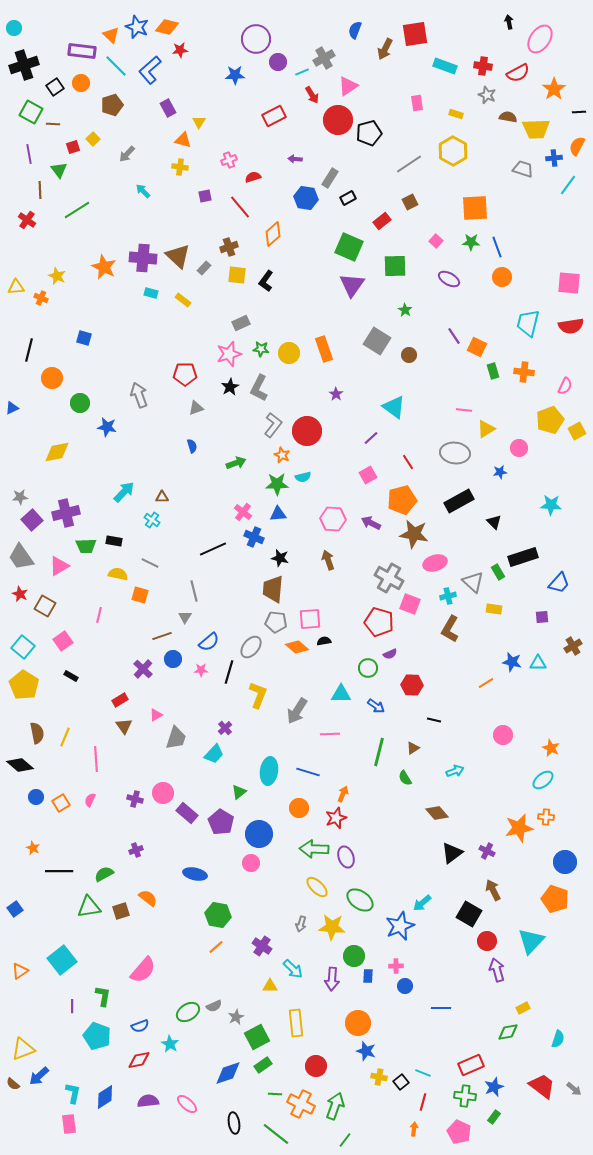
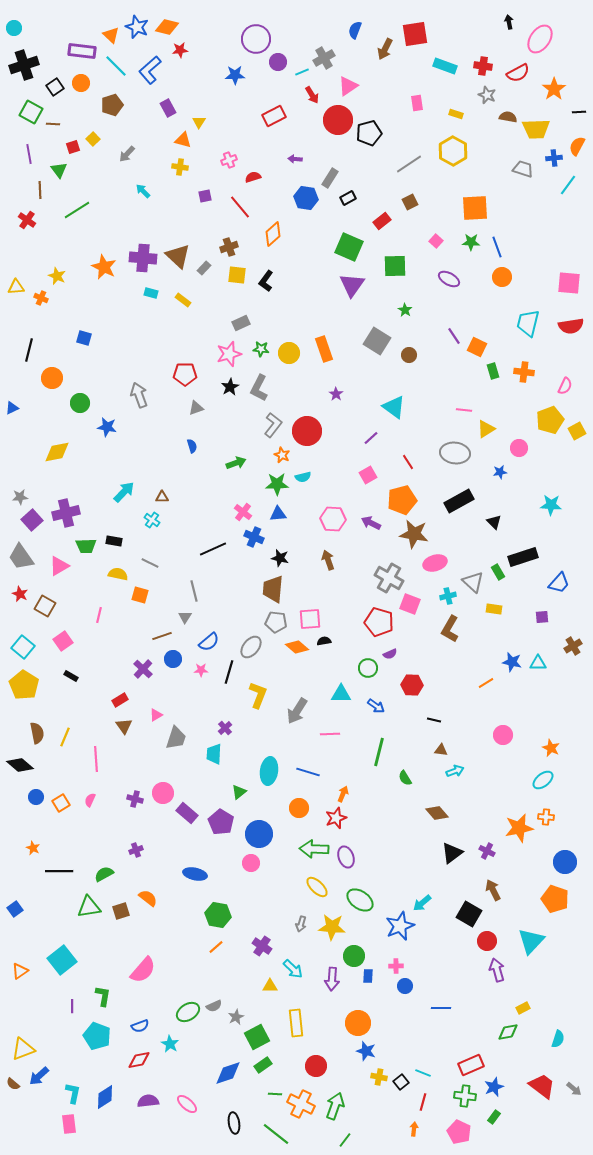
brown triangle at (413, 748): moved 28 px right, 2 px down; rotated 40 degrees clockwise
cyan trapezoid at (214, 754): rotated 140 degrees clockwise
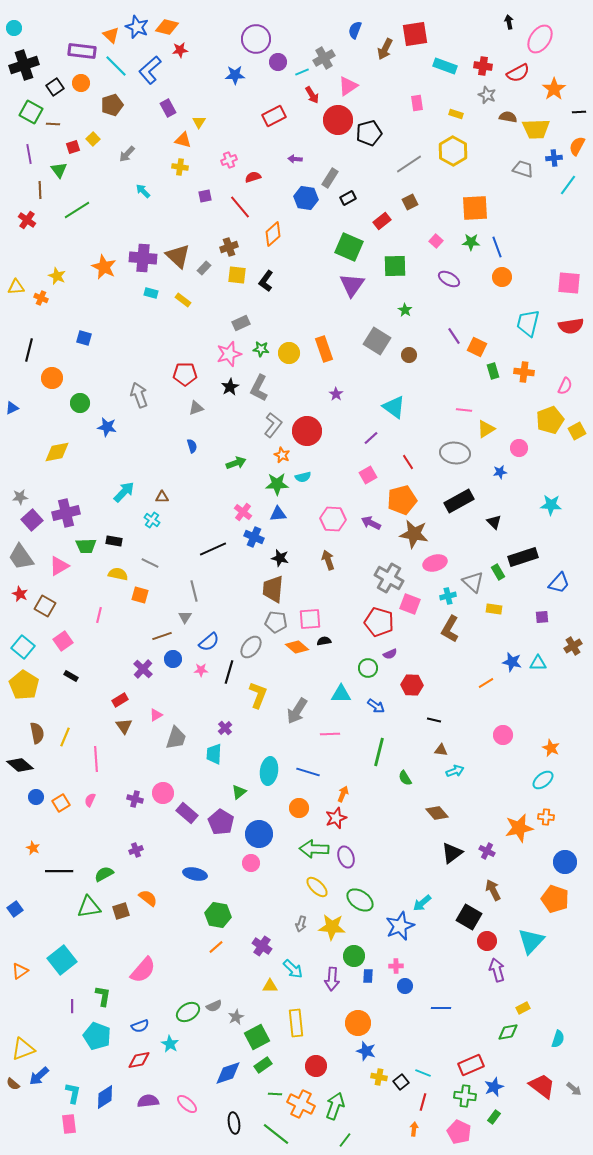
black square at (469, 914): moved 3 px down
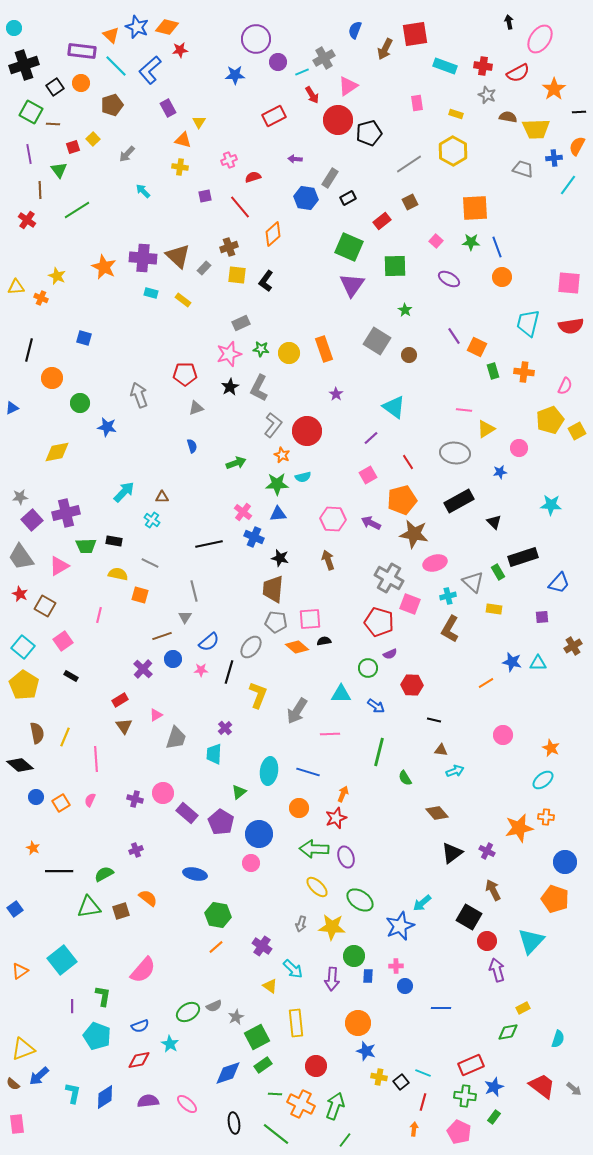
black line at (213, 549): moved 4 px left, 5 px up; rotated 12 degrees clockwise
yellow triangle at (270, 986): rotated 35 degrees clockwise
pink rectangle at (69, 1124): moved 52 px left
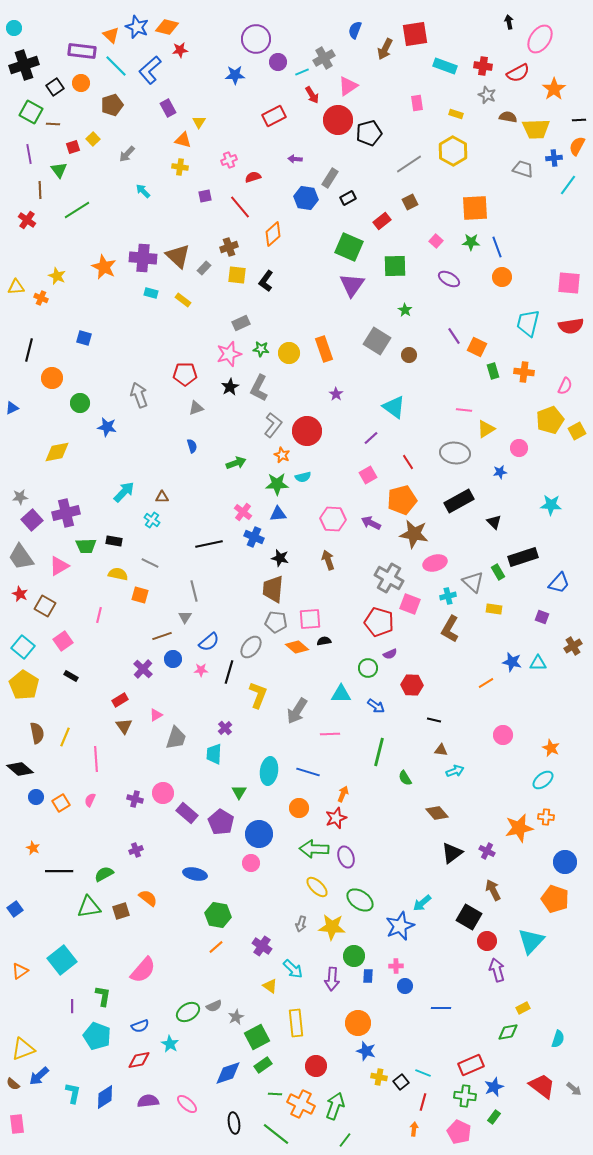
black line at (579, 112): moved 8 px down
purple square at (542, 617): rotated 24 degrees clockwise
black diamond at (20, 765): moved 4 px down
green triangle at (239, 792): rotated 21 degrees counterclockwise
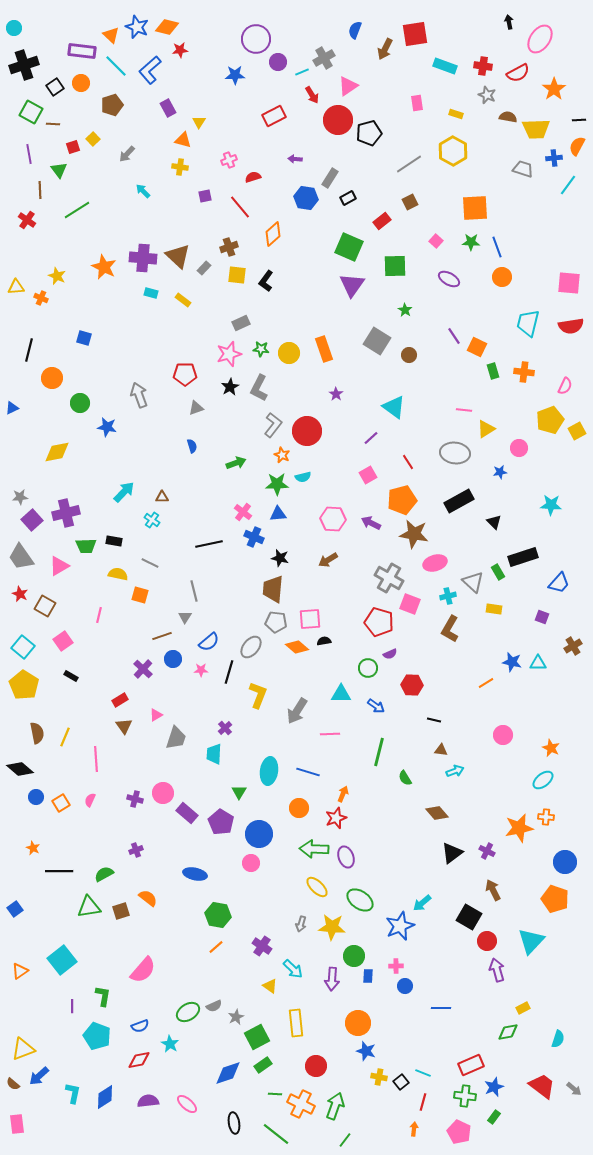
brown arrow at (328, 560): rotated 102 degrees counterclockwise
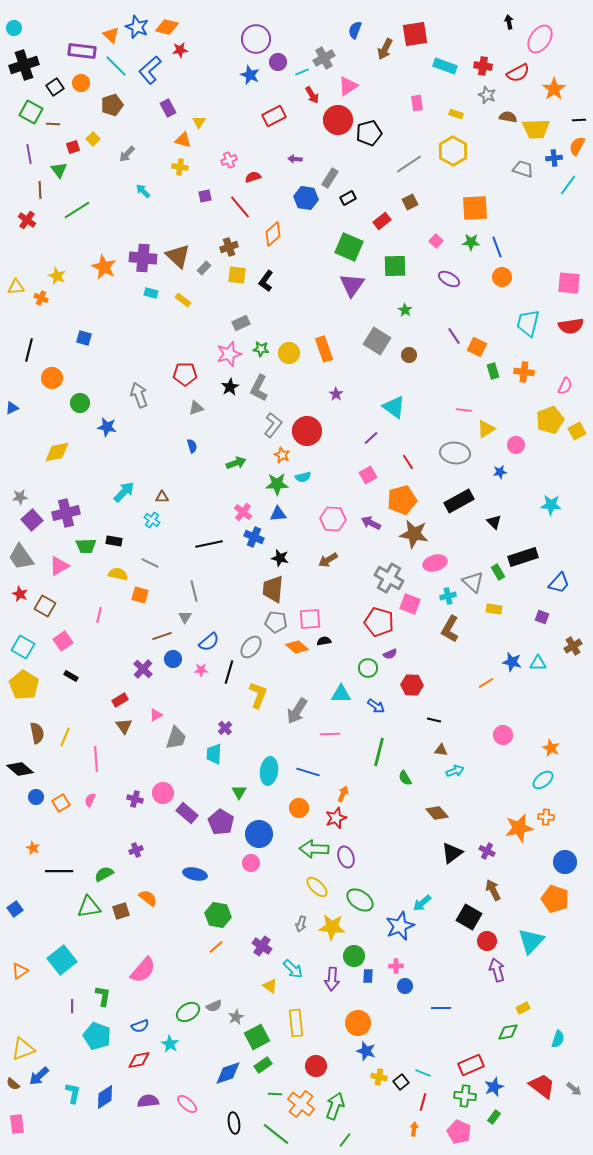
blue star at (235, 75): moved 15 px right; rotated 24 degrees clockwise
pink circle at (519, 448): moved 3 px left, 3 px up
cyan square at (23, 647): rotated 10 degrees counterclockwise
orange cross at (301, 1104): rotated 12 degrees clockwise
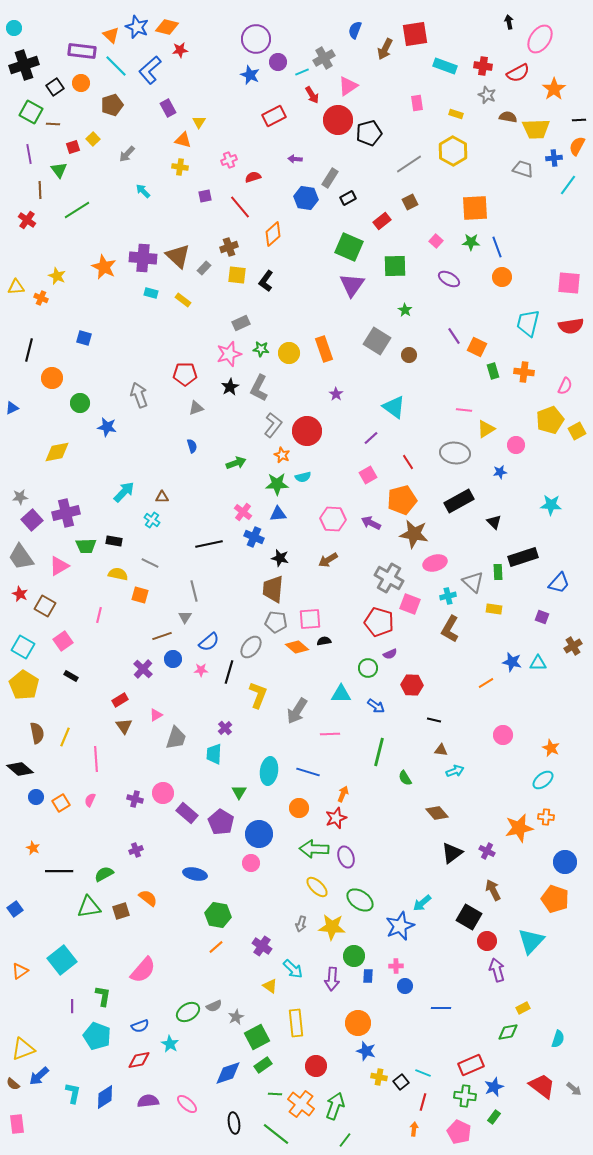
green rectangle at (498, 572): rotated 28 degrees clockwise
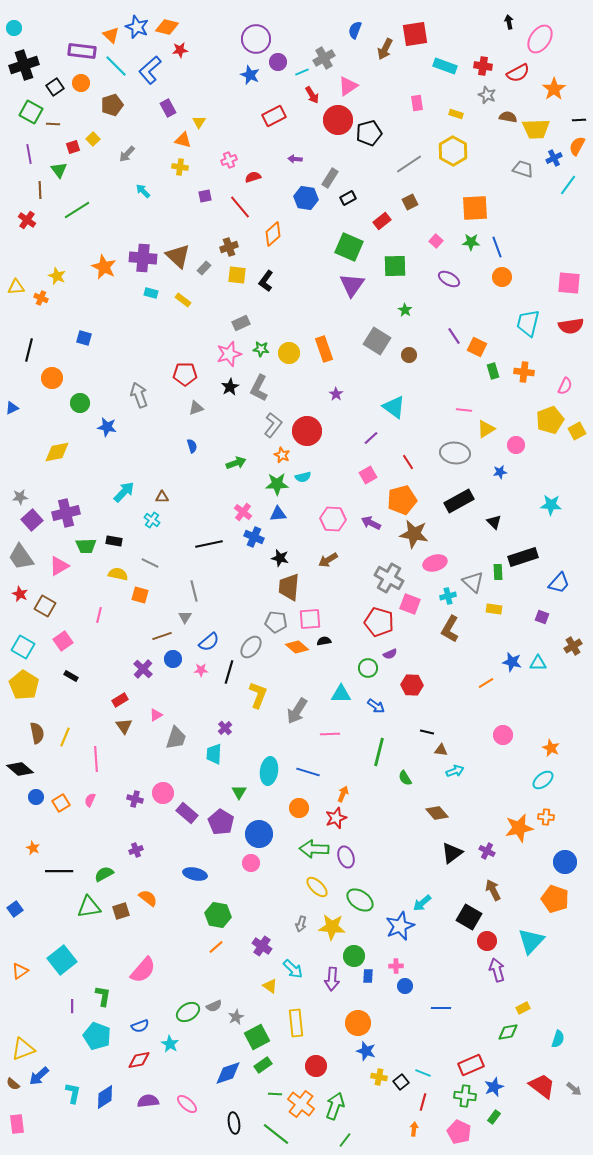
blue cross at (554, 158): rotated 21 degrees counterclockwise
brown trapezoid at (273, 589): moved 16 px right, 2 px up
black line at (434, 720): moved 7 px left, 12 px down
